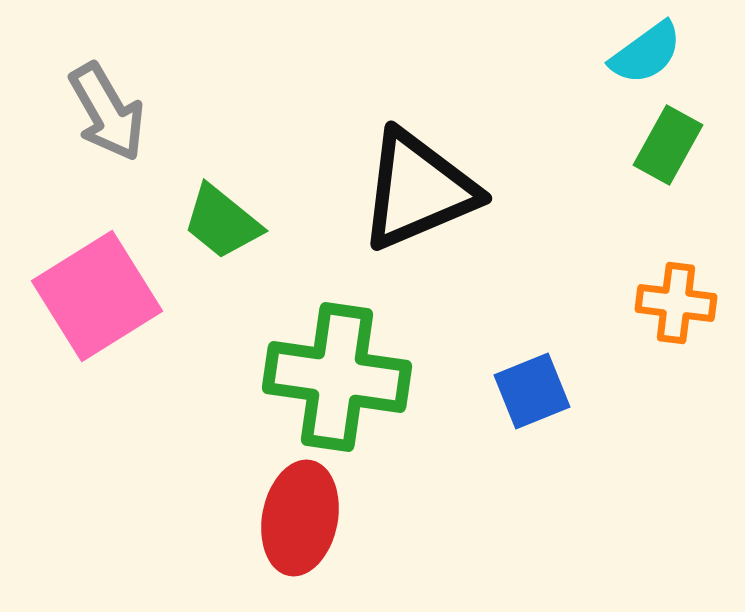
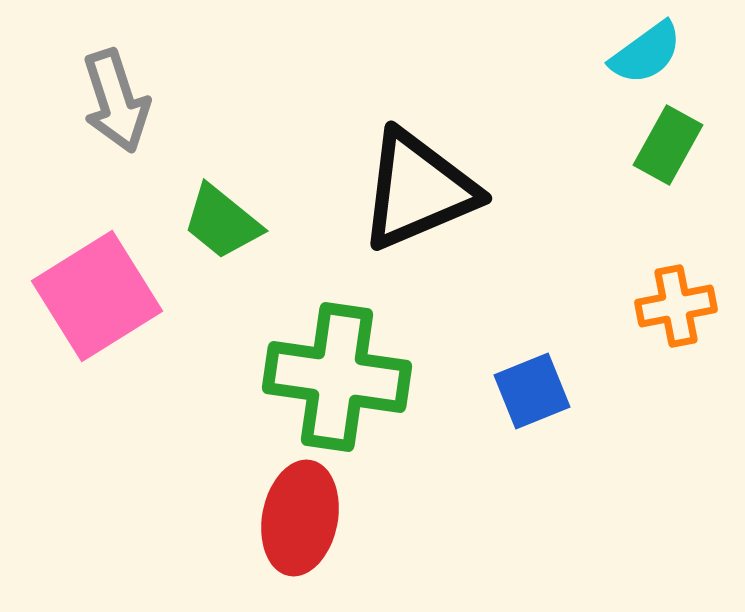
gray arrow: moved 9 px right, 11 px up; rotated 12 degrees clockwise
orange cross: moved 3 px down; rotated 18 degrees counterclockwise
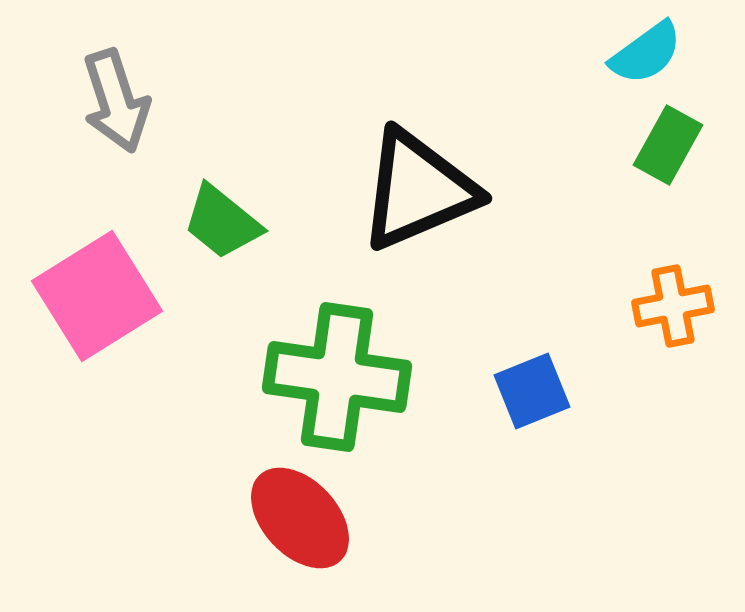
orange cross: moved 3 px left
red ellipse: rotated 54 degrees counterclockwise
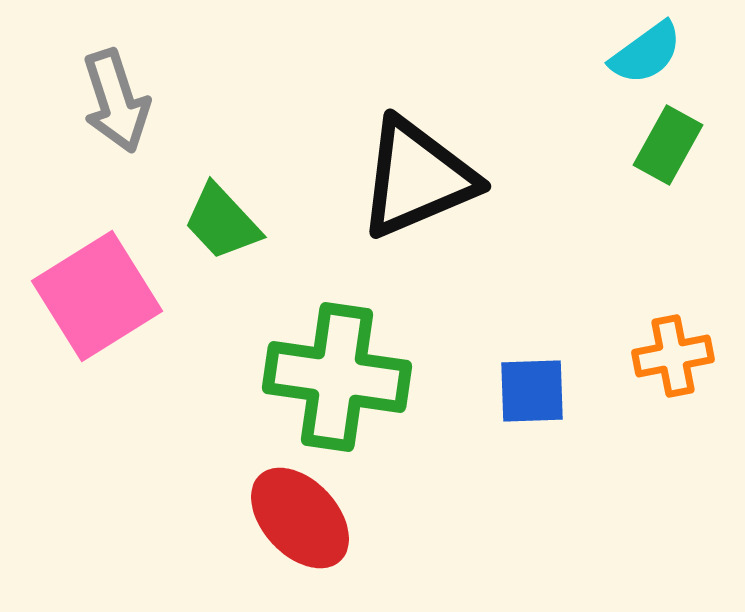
black triangle: moved 1 px left, 12 px up
green trapezoid: rotated 8 degrees clockwise
orange cross: moved 50 px down
blue square: rotated 20 degrees clockwise
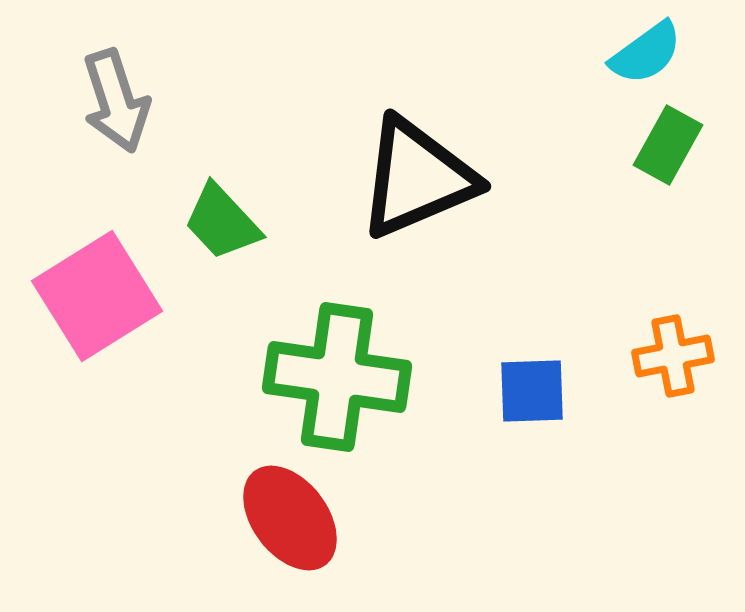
red ellipse: moved 10 px left; rotated 6 degrees clockwise
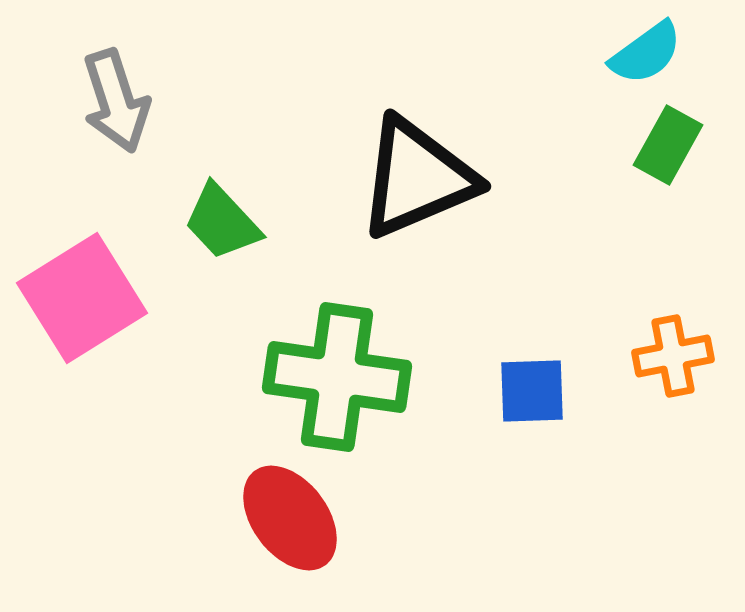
pink square: moved 15 px left, 2 px down
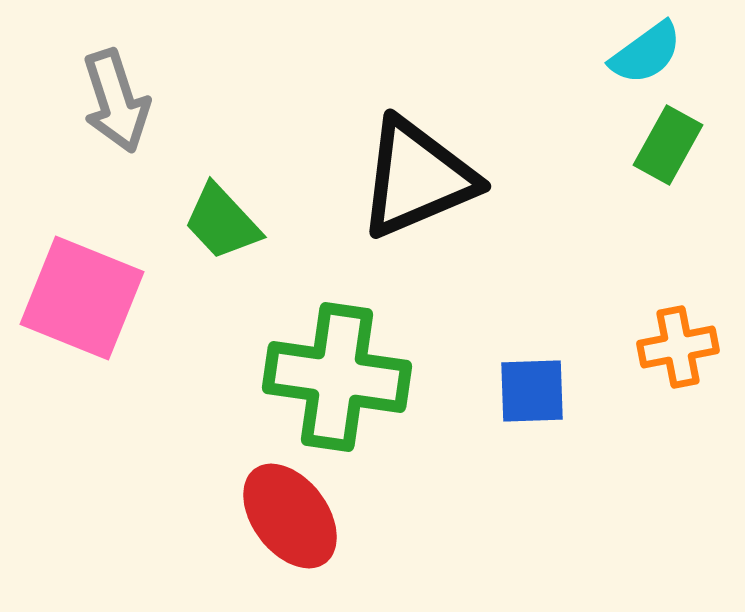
pink square: rotated 36 degrees counterclockwise
orange cross: moved 5 px right, 9 px up
red ellipse: moved 2 px up
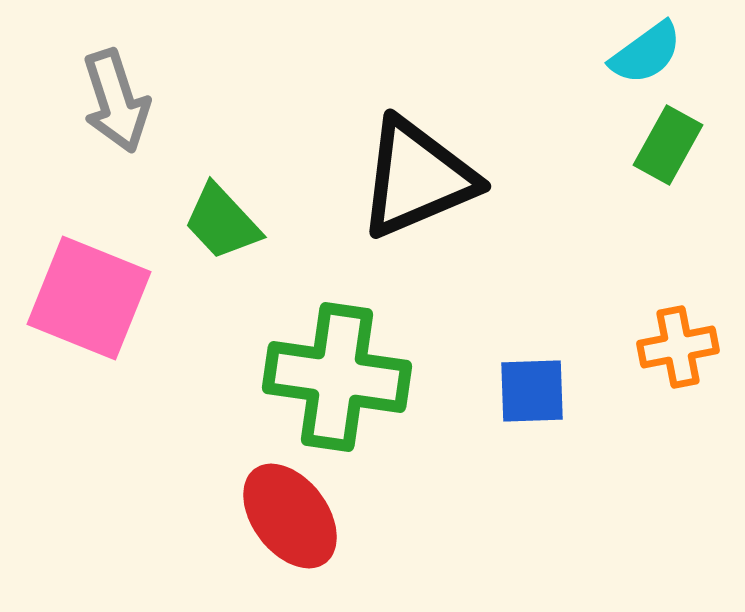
pink square: moved 7 px right
